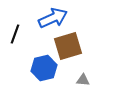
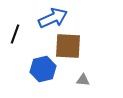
brown square: rotated 20 degrees clockwise
blue hexagon: moved 1 px left, 1 px down
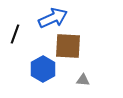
blue hexagon: rotated 15 degrees counterclockwise
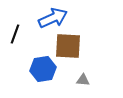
blue hexagon: rotated 20 degrees clockwise
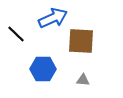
black line: moved 1 px right; rotated 66 degrees counterclockwise
brown square: moved 13 px right, 5 px up
blue hexagon: rotated 10 degrees clockwise
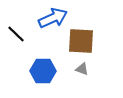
blue hexagon: moved 2 px down
gray triangle: moved 1 px left, 11 px up; rotated 16 degrees clockwise
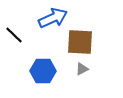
black line: moved 2 px left, 1 px down
brown square: moved 1 px left, 1 px down
gray triangle: rotated 48 degrees counterclockwise
